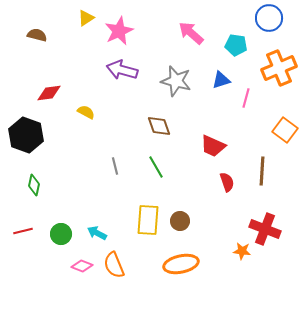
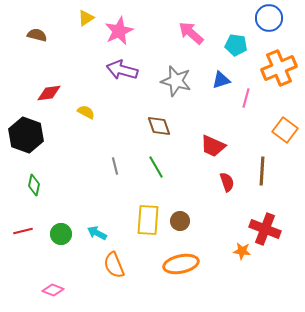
pink diamond: moved 29 px left, 24 px down
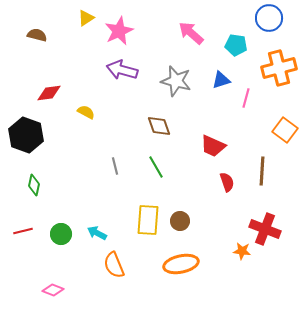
orange cross: rotated 8 degrees clockwise
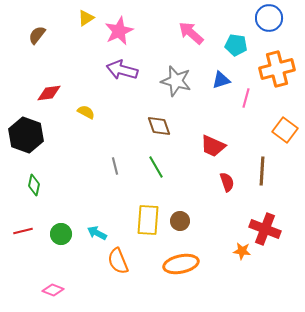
brown semicircle: rotated 66 degrees counterclockwise
orange cross: moved 2 px left, 1 px down
orange semicircle: moved 4 px right, 4 px up
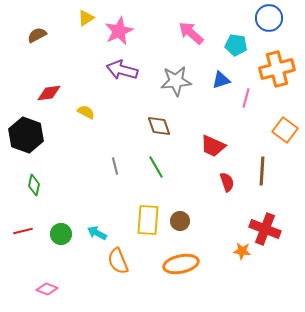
brown semicircle: rotated 24 degrees clockwise
gray star: rotated 20 degrees counterclockwise
pink diamond: moved 6 px left, 1 px up
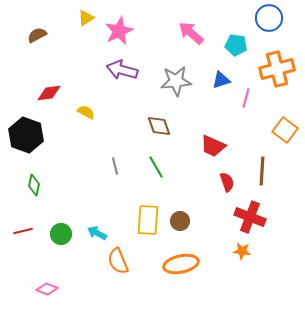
red cross: moved 15 px left, 12 px up
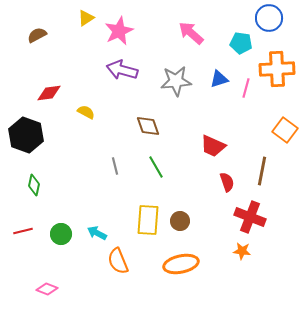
cyan pentagon: moved 5 px right, 2 px up
orange cross: rotated 12 degrees clockwise
blue triangle: moved 2 px left, 1 px up
pink line: moved 10 px up
brown diamond: moved 11 px left
brown line: rotated 8 degrees clockwise
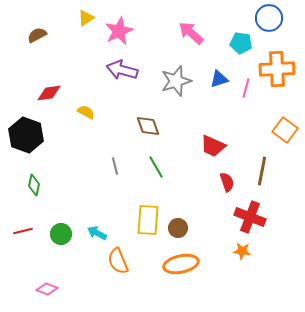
gray star: rotated 12 degrees counterclockwise
brown circle: moved 2 px left, 7 px down
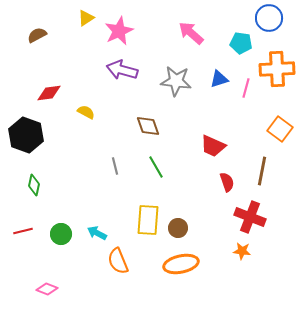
gray star: rotated 24 degrees clockwise
orange square: moved 5 px left, 1 px up
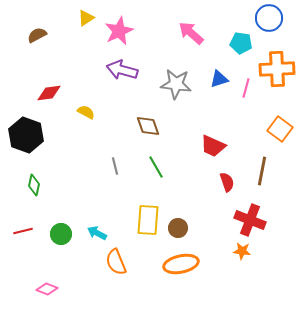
gray star: moved 3 px down
red cross: moved 3 px down
orange semicircle: moved 2 px left, 1 px down
